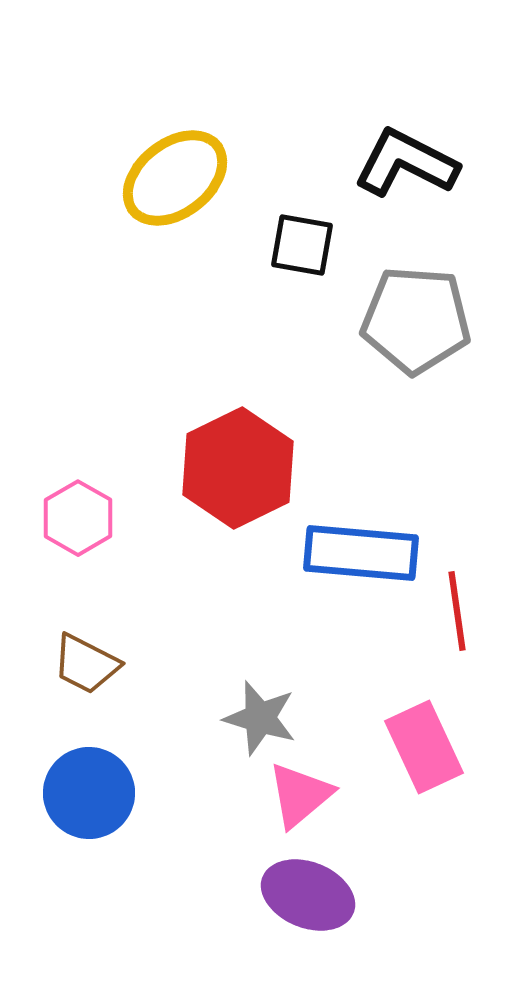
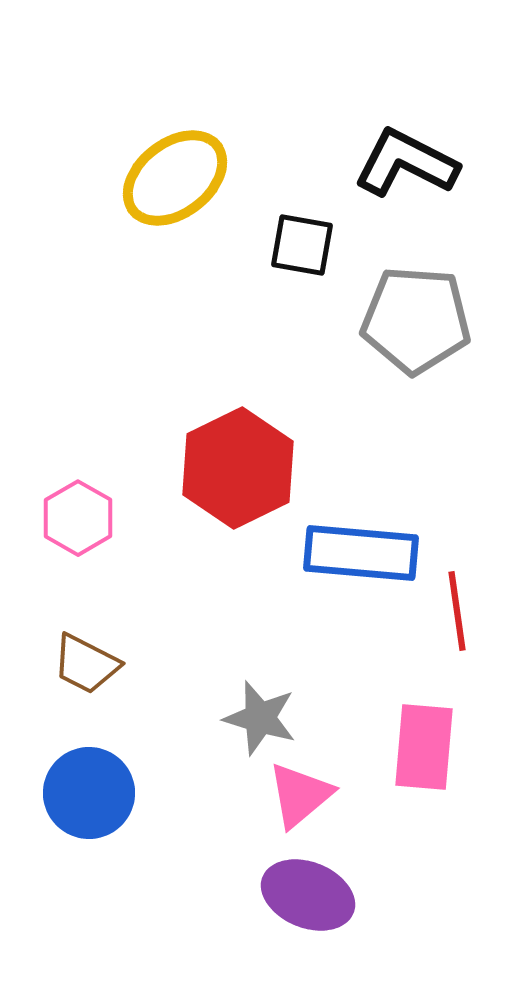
pink rectangle: rotated 30 degrees clockwise
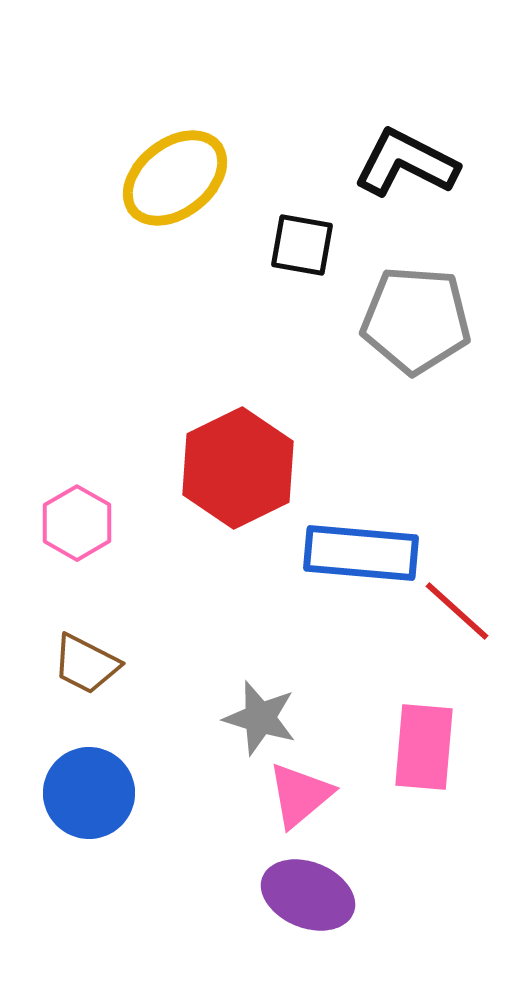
pink hexagon: moved 1 px left, 5 px down
red line: rotated 40 degrees counterclockwise
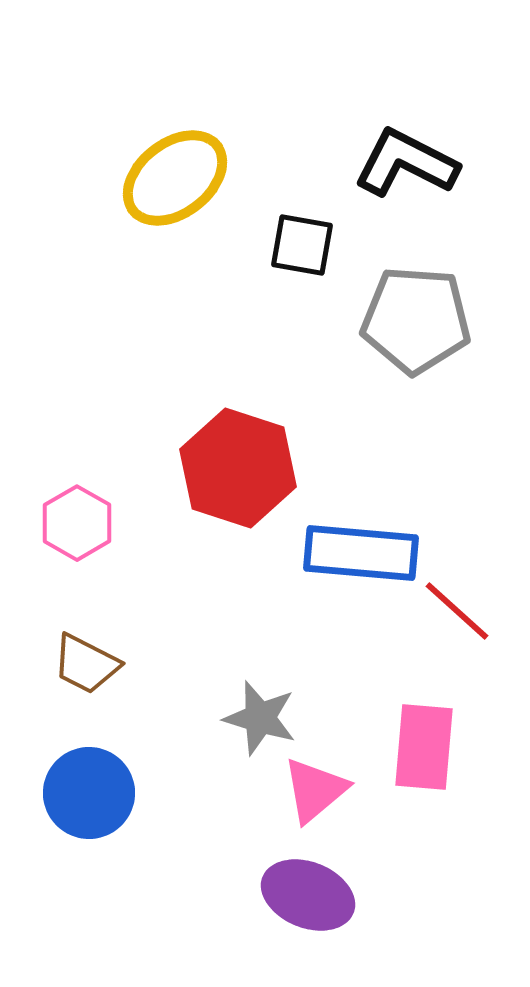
red hexagon: rotated 16 degrees counterclockwise
pink triangle: moved 15 px right, 5 px up
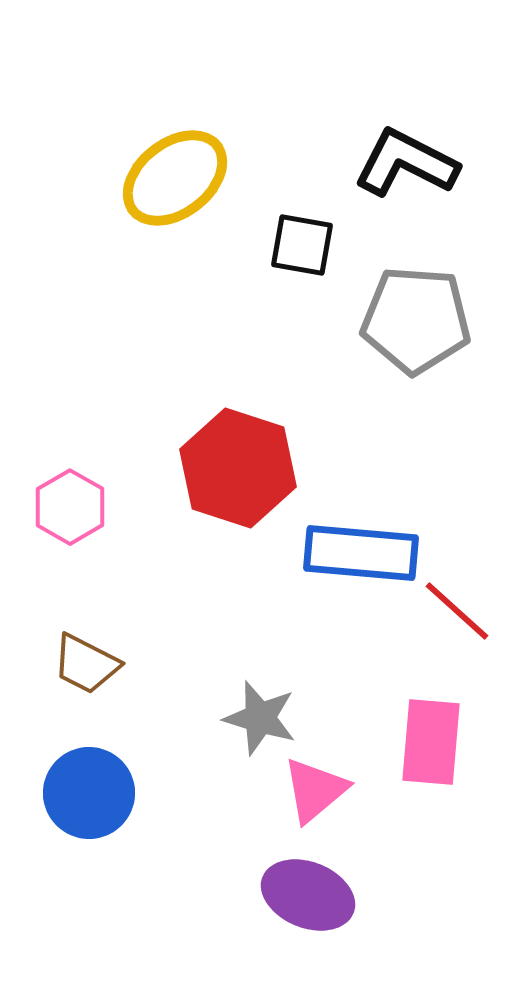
pink hexagon: moved 7 px left, 16 px up
pink rectangle: moved 7 px right, 5 px up
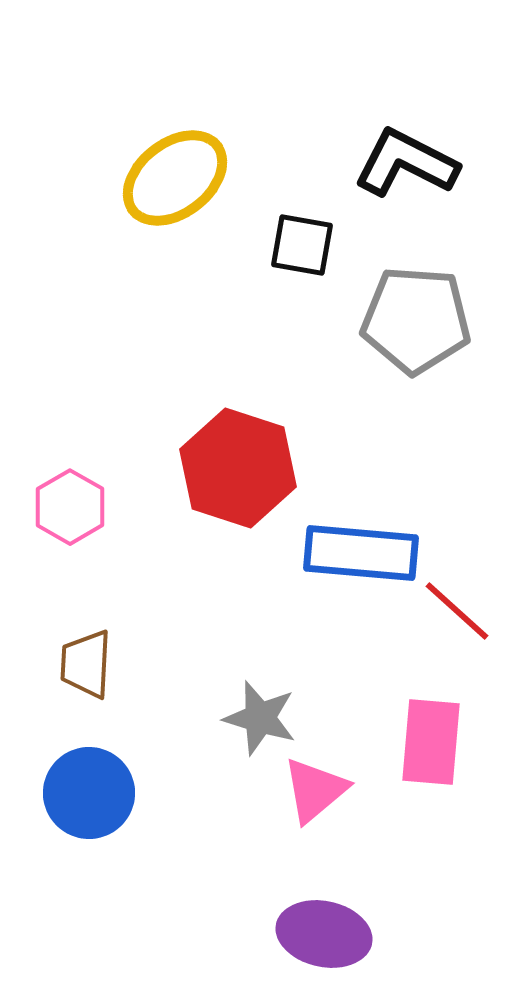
brown trapezoid: rotated 66 degrees clockwise
purple ellipse: moved 16 px right, 39 px down; rotated 10 degrees counterclockwise
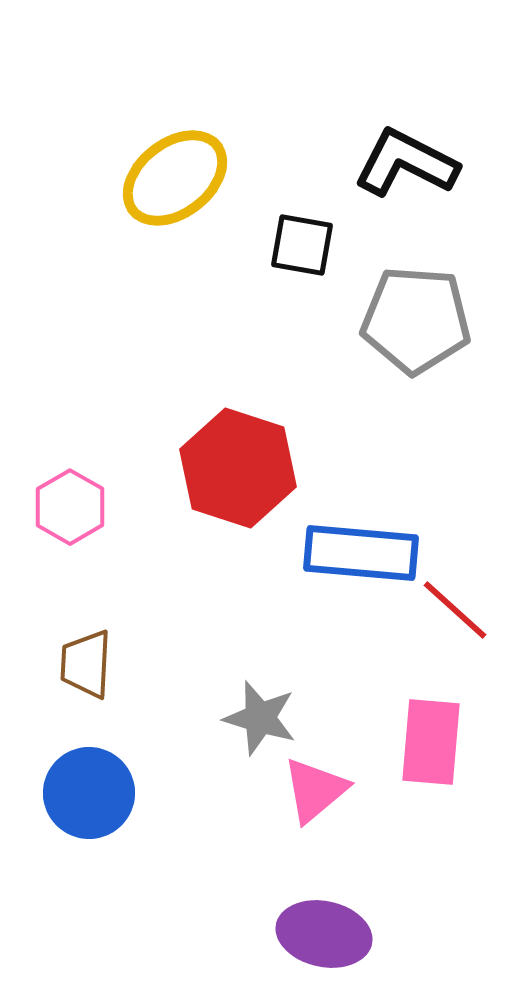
red line: moved 2 px left, 1 px up
